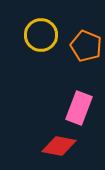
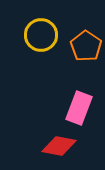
orange pentagon: rotated 12 degrees clockwise
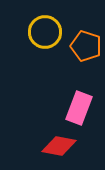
yellow circle: moved 4 px right, 3 px up
orange pentagon: rotated 16 degrees counterclockwise
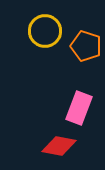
yellow circle: moved 1 px up
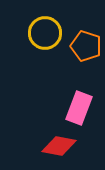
yellow circle: moved 2 px down
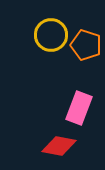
yellow circle: moved 6 px right, 2 px down
orange pentagon: moved 1 px up
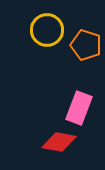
yellow circle: moved 4 px left, 5 px up
red diamond: moved 4 px up
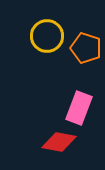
yellow circle: moved 6 px down
orange pentagon: moved 3 px down
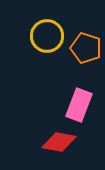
pink rectangle: moved 3 px up
